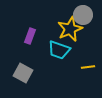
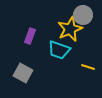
yellow line: rotated 24 degrees clockwise
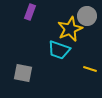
gray circle: moved 4 px right, 1 px down
purple rectangle: moved 24 px up
yellow line: moved 2 px right, 2 px down
gray square: rotated 18 degrees counterclockwise
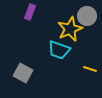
gray square: rotated 18 degrees clockwise
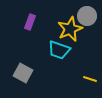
purple rectangle: moved 10 px down
yellow line: moved 10 px down
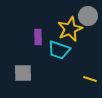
gray circle: moved 1 px right
purple rectangle: moved 8 px right, 15 px down; rotated 21 degrees counterclockwise
gray square: rotated 30 degrees counterclockwise
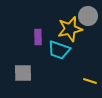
yellow star: rotated 10 degrees clockwise
yellow line: moved 2 px down
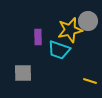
gray circle: moved 5 px down
yellow star: moved 1 px down
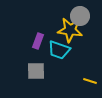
gray circle: moved 8 px left, 5 px up
yellow star: rotated 20 degrees clockwise
purple rectangle: moved 4 px down; rotated 21 degrees clockwise
gray square: moved 13 px right, 2 px up
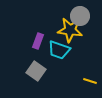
gray square: rotated 36 degrees clockwise
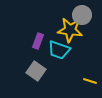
gray circle: moved 2 px right, 1 px up
